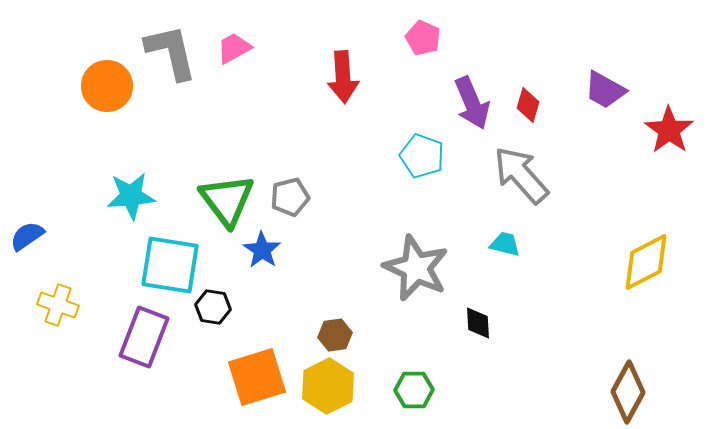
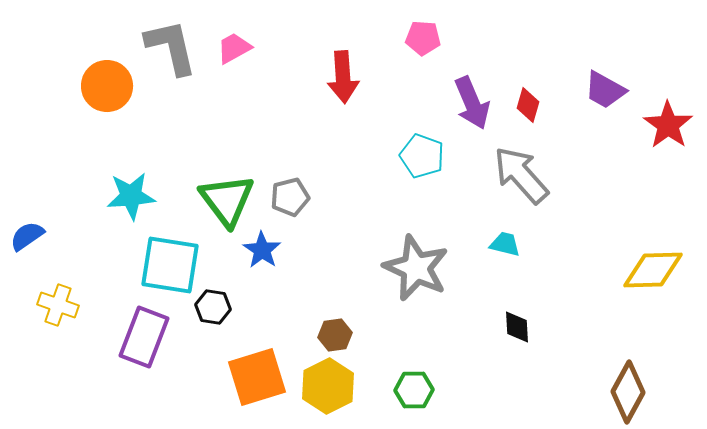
pink pentagon: rotated 20 degrees counterclockwise
gray L-shape: moved 5 px up
red star: moved 1 px left, 5 px up
yellow diamond: moved 7 px right, 8 px down; rotated 26 degrees clockwise
black diamond: moved 39 px right, 4 px down
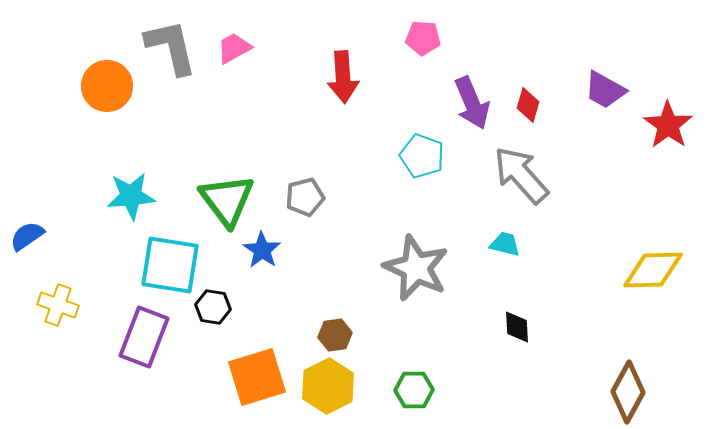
gray pentagon: moved 15 px right
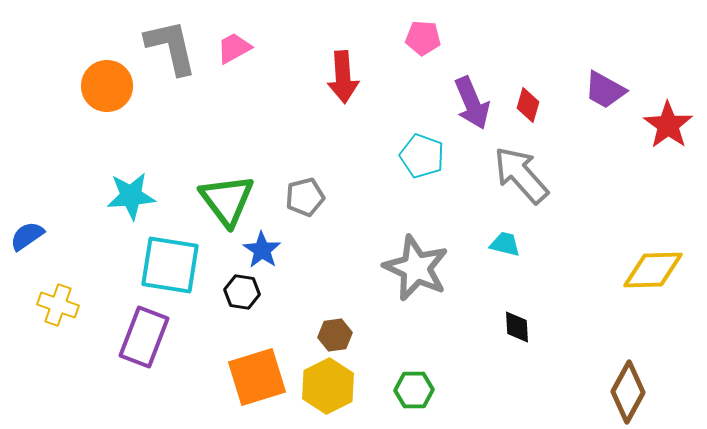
black hexagon: moved 29 px right, 15 px up
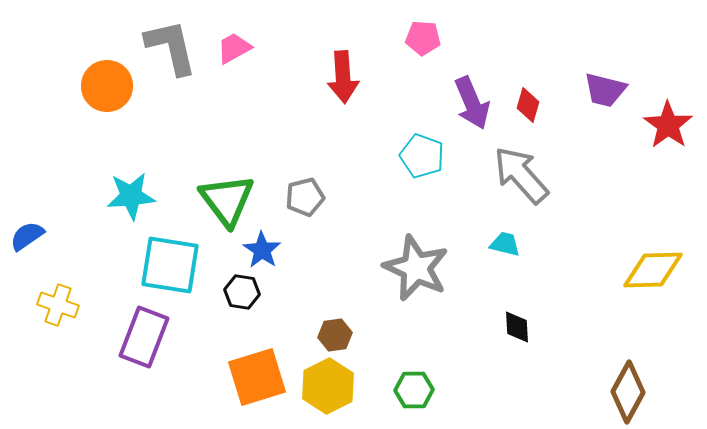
purple trapezoid: rotated 15 degrees counterclockwise
